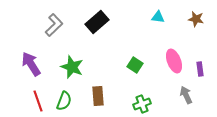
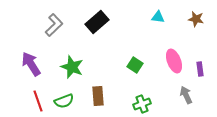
green semicircle: rotated 48 degrees clockwise
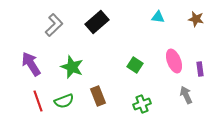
brown rectangle: rotated 18 degrees counterclockwise
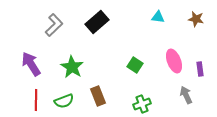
green star: rotated 10 degrees clockwise
red line: moved 2 px left, 1 px up; rotated 20 degrees clockwise
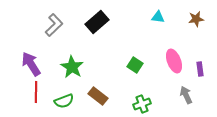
brown star: rotated 21 degrees counterclockwise
brown rectangle: rotated 30 degrees counterclockwise
red line: moved 8 px up
